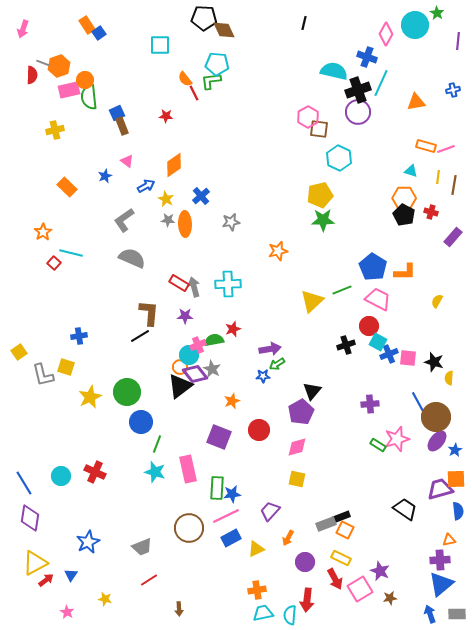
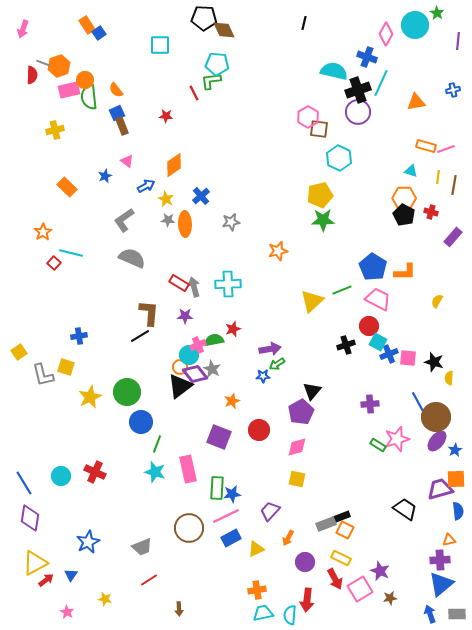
orange semicircle at (185, 79): moved 69 px left, 11 px down
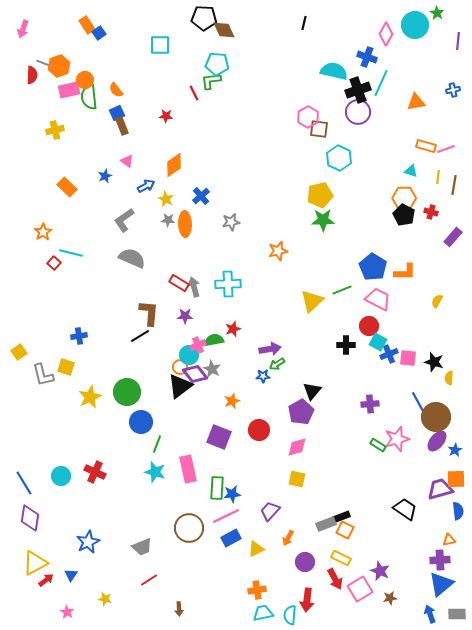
black cross at (346, 345): rotated 18 degrees clockwise
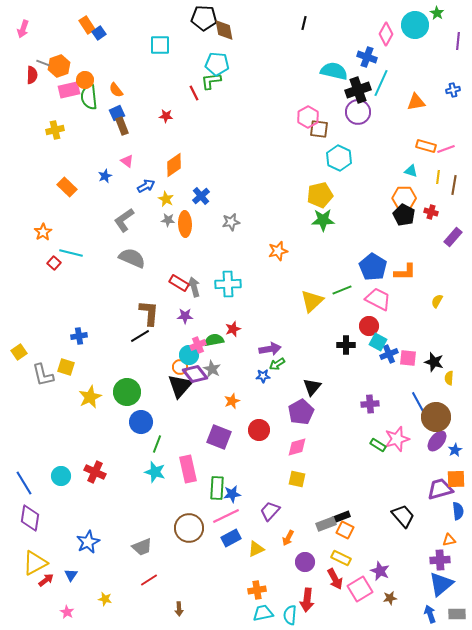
brown diamond at (224, 30): rotated 15 degrees clockwise
black triangle at (180, 386): rotated 12 degrees counterclockwise
black triangle at (312, 391): moved 4 px up
black trapezoid at (405, 509): moved 2 px left, 7 px down; rotated 15 degrees clockwise
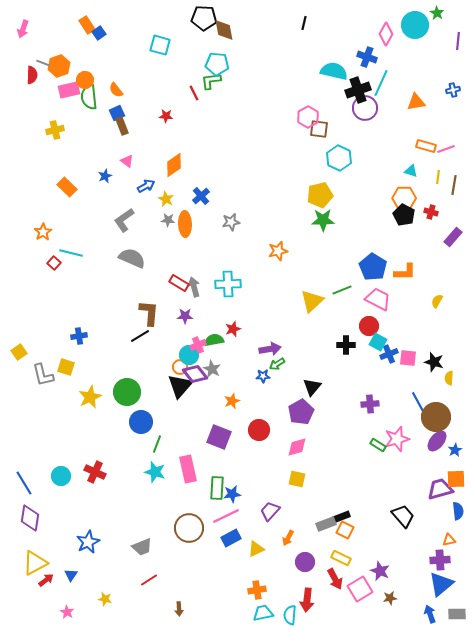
cyan square at (160, 45): rotated 15 degrees clockwise
purple circle at (358, 112): moved 7 px right, 4 px up
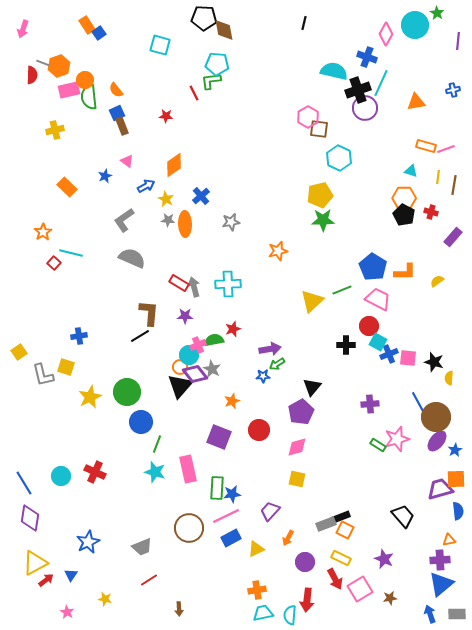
yellow semicircle at (437, 301): moved 20 px up; rotated 24 degrees clockwise
purple star at (380, 571): moved 4 px right, 12 px up
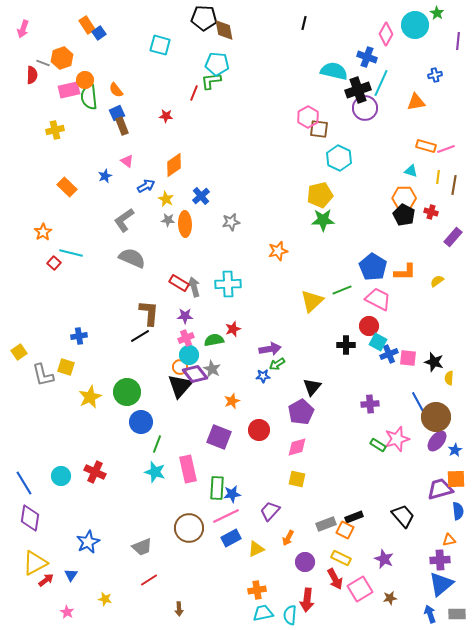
orange hexagon at (59, 66): moved 3 px right, 8 px up
blue cross at (453, 90): moved 18 px left, 15 px up
red line at (194, 93): rotated 49 degrees clockwise
pink cross at (198, 345): moved 12 px left, 7 px up
black rectangle at (341, 517): moved 13 px right
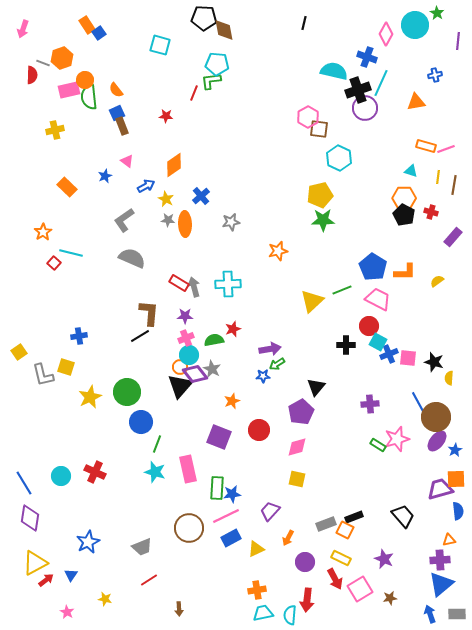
black triangle at (312, 387): moved 4 px right
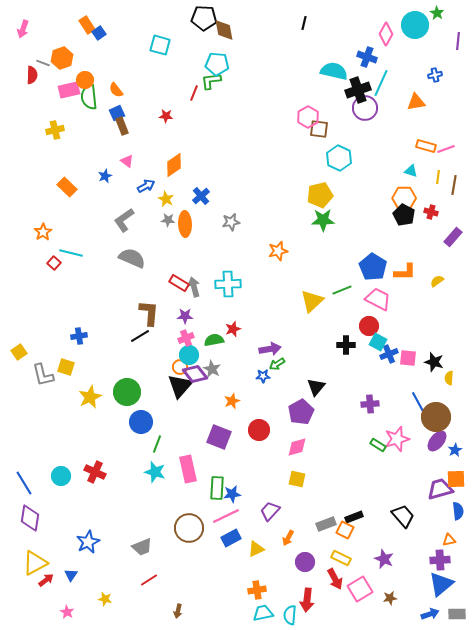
brown arrow at (179, 609): moved 1 px left, 2 px down; rotated 16 degrees clockwise
blue arrow at (430, 614): rotated 90 degrees clockwise
